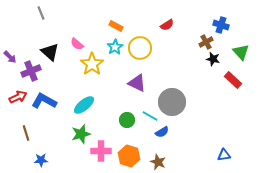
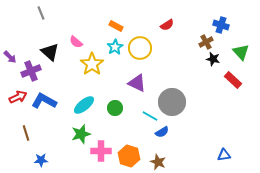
pink semicircle: moved 1 px left, 2 px up
green circle: moved 12 px left, 12 px up
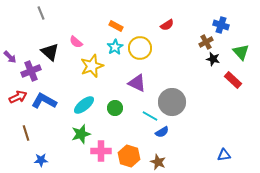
yellow star: moved 2 px down; rotated 15 degrees clockwise
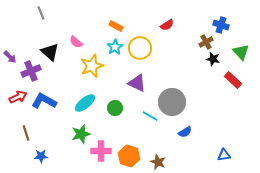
cyan ellipse: moved 1 px right, 2 px up
blue semicircle: moved 23 px right
blue star: moved 4 px up
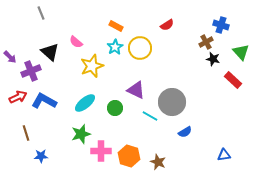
purple triangle: moved 1 px left, 7 px down
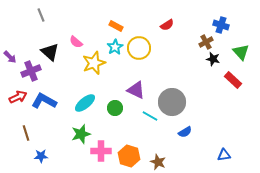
gray line: moved 2 px down
yellow circle: moved 1 px left
yellow star: moved 2 px right, 3 px up
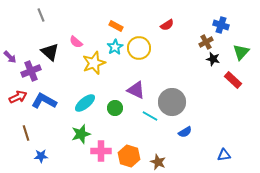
green triangle: rotated 24 degrees clockwise
